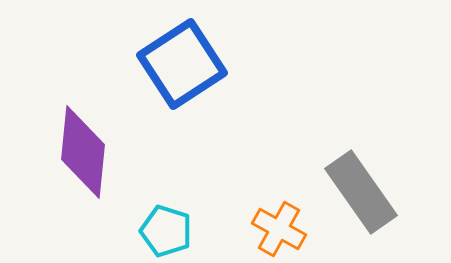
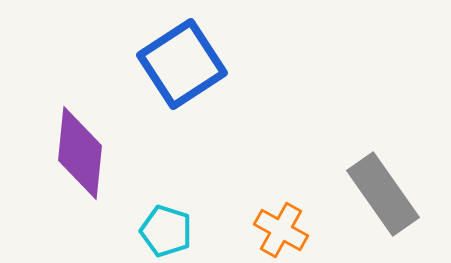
purple diamond: moved 3 px left, 1 px down
gray rectangle: moved 22 px right, 2 px down
orange cross: moved 2 px right, 1 px down
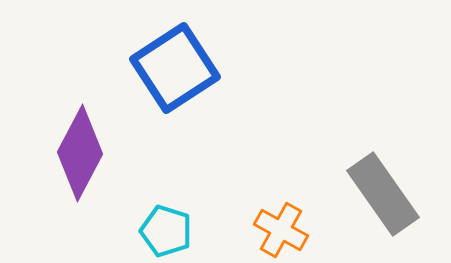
blue square: moved 7 px left, 4 px down
purple diamond: rotated 22 degrees clockwise
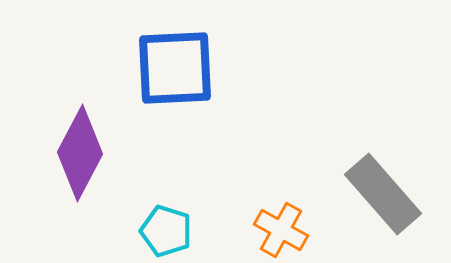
blue square: rotated 30 degrees clockwise
gray rectangle: rotated 6 degrees counterclockwise
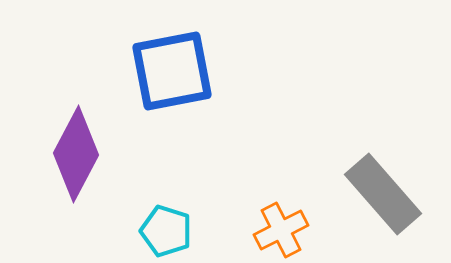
blue square: moved 3 px left, 3 px down; rotated 8 degrees counterclockwise
purple diamond: moved 4 px left, 1 px down
orange cross: rotated 34 degrees clockwise
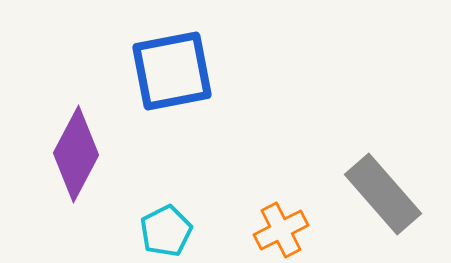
cyan pentagon: rotated 27 degrees clockwise
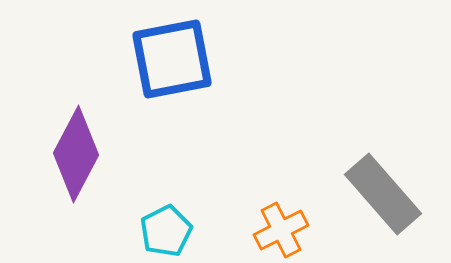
blue square: moved 12 px up
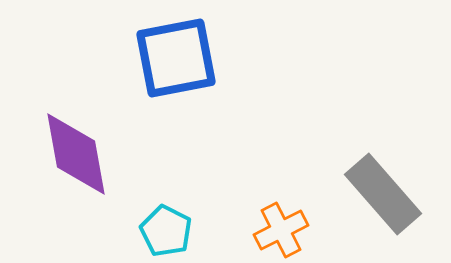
blue square: moved 4 px right, 1 px up
purple diamond: rotated 38 degrees counterclockwise
cyan pentagon: rotated 18 degrees counterclockwise
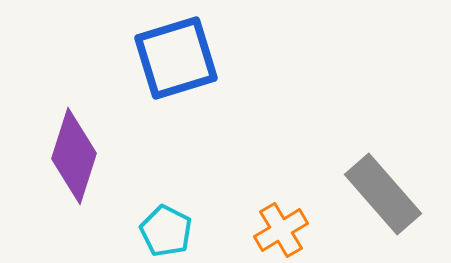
blue square: rotated 6 degrees counterclockwise
purple diamond: moved 2 px left, 2 px down; rotated 28 degrees clockwise
orange cross: rotated 4 degrees counterclockwise
